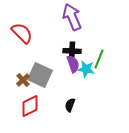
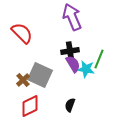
black cross: moved 2 px left; rotated 12 degrees counterclockwise
purple semicircle: rotated 12 degrees counterclockwise
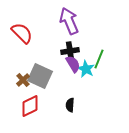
purple arrow: moved 3 px left, 4 px down
cyan star: rotated 18 degrees clockwise
gray square: moved 1 px down
black semicircle: rotated 16 degrees counterclockwise
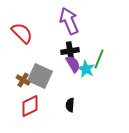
brown cross: rotated 16 degrees counterclockwise
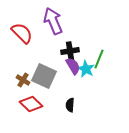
purple arrow: moved 16 px left
purple semicircle: moved 2 px down
gray square: moved 4 px right
red diamond: moved 1 px right, 2 px up; rotated 70 degrees clockwise
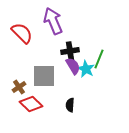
gray square: rotated 25 degrees counterclockwise
brown cross: moved 4 px left, 7 px down; rotated 24 degrees clockwise
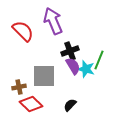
red semicircle: moved 1 px right, 2 px up
black cross: rotated 12 degrees counterclockwise
green line: moved 1 px down
cyan star: rotated 12 degrees counterclockwise
brown cross: rotated 24 degrees clockwise
black semicircle: rotated 40 degrees clockwise
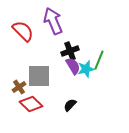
cyan star: rotated 30 degrees counterclockwise
gray square: moved 5 px left
brown cross: rotated 24 degrees counterclockwise
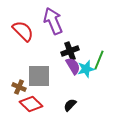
brown cross: rotated 32 degrees counterclockwise
